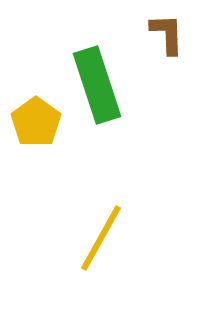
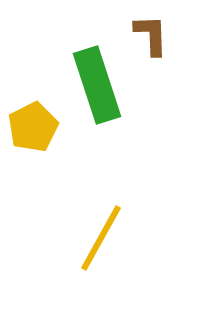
brown L-shape: moved 16 px left, 1 px down
yellow pentagon: moved 3 px left, 5 px down; rotated 9 degrees clockwise
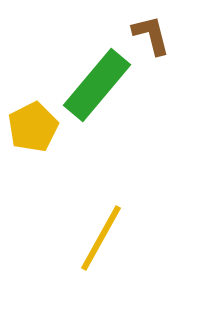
brown L-shape: rotated 12 degrees counterclockwise
green rectangle: rotated 58 degrees clockwise
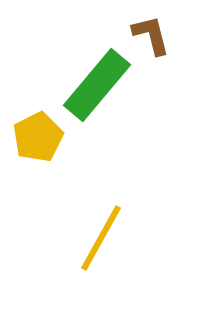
yellow pentagon: moved 5 px right, 10 px down
